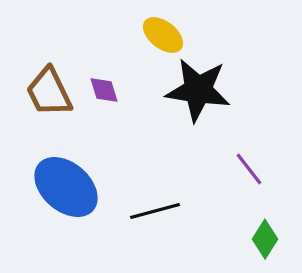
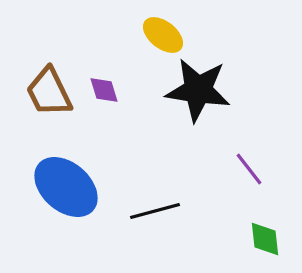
green diamond: rotated 39 degrees counterclockwise
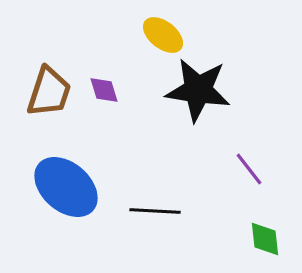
brown trapezoid: rotated 136 degrees counterclockwise
black line: rotated 18 degrees clockwise
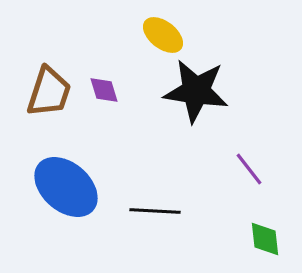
black star: moved 2 px left, 1 px down
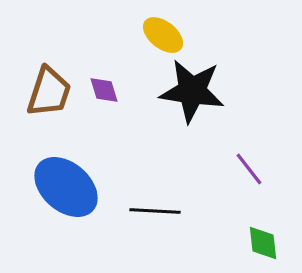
black star: moved 4 px left
green diamond: moved 2 px left, 4 px down
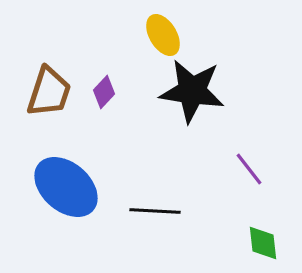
yellow ellipse: rotated 21 degrees clockwise
purple diamond: moved 2 px down; rotated 60 degrees clockwise
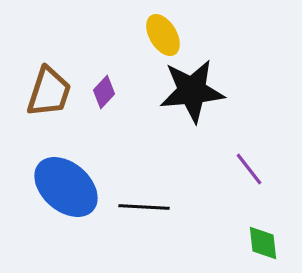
black star: rotated 14 degrees counterclockwise
black line: moved 11 px left, 4 px up
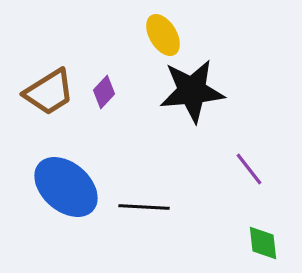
brown trapezoid: rotated 40 degrees clockwise
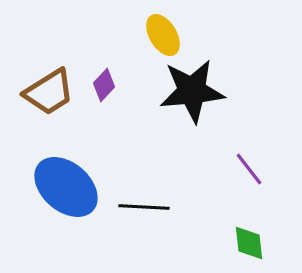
purple diamond: moved 7 px up
green diamond: moved 14 px left
